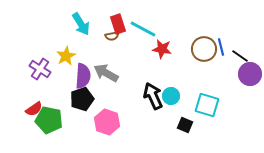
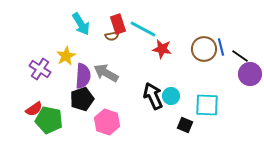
cyan square: rotated 15 degrees counterclockwise
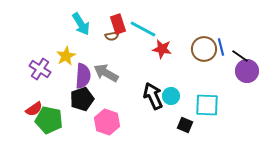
purple circle: moved 3 px left, 3 px up
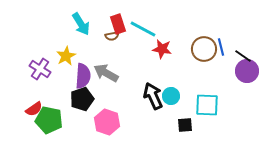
black line: moved 3 px right
black square: rotated 28 degrees counterclockwise
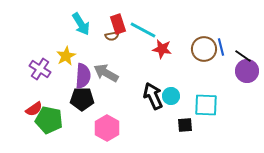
cyan line: moved 1 px down
black pentagon: rotated 20 degrees clockwise
cyan square: moved 1 px left
pink hexagon: moved 6 px down; rotated 10 degrees clockwise
